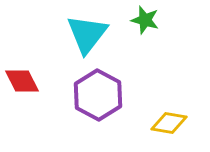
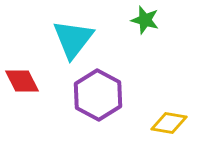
cyan triangle: moved 14 px left, 5 px down
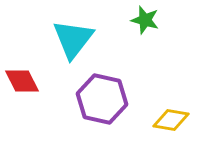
purple hexagon: moved 4 px right, 4 px down; rotated 15 degrees counterclockwise
yellow diamond: moved 2 px right, 3 px up
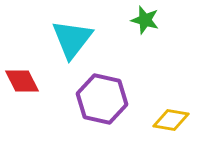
cyan triangle: moved 1 px left
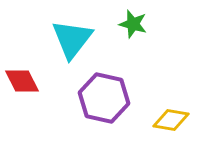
green star: moved 12 px left, 4 px down
purple hexagon: moved 2 px right, 1 px up
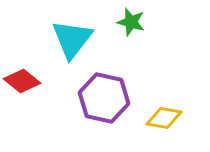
green star: moved 2 px left, 2 px up
red diamond: rotated 24 degrees counterclockwise
yellow diamond: moved 7 px left, 2 px up
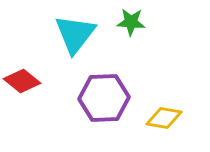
green star: rotated 12 degrees counterclockwise
cyan triangle: moved 3 px right, 5 px up
purple hexagon: rotated 15 degrees counterclockwise
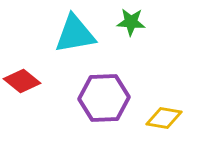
cyan triangle: rotated 42 degrees clockwise
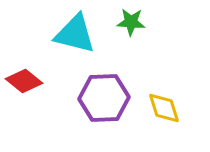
cyan triangle: rotated 24 degrees clockwise
red diamond: moved 2 px right
yellow diamond: moved 10 px up; rotated 63 degrees clockwise
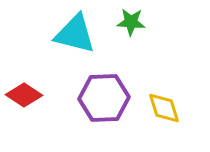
red diamond: moved 14 px down; rotated 6 degrees counterclockwise
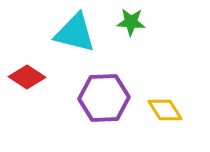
cyan triangle: moved 1 px up
red diamond: moved 3 px right, 18 px up
yellow diamond: moved 1 px right, 2 px down; rotated 15 degrees counterclockwise
